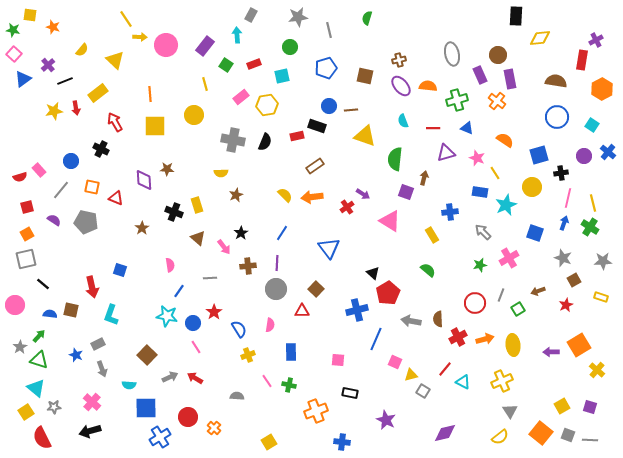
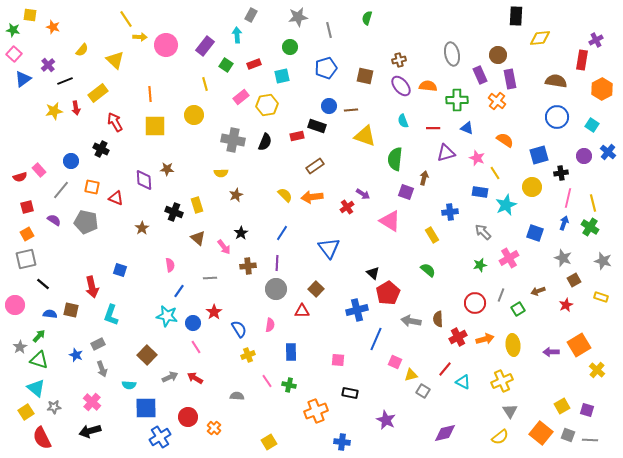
green cross at (457, 100): rotated 15 degrees clockwise
gray star at (603, 261): rotated 18 degrees clockwise
purple square at (590, 407): moved 3 px left, 3 px down
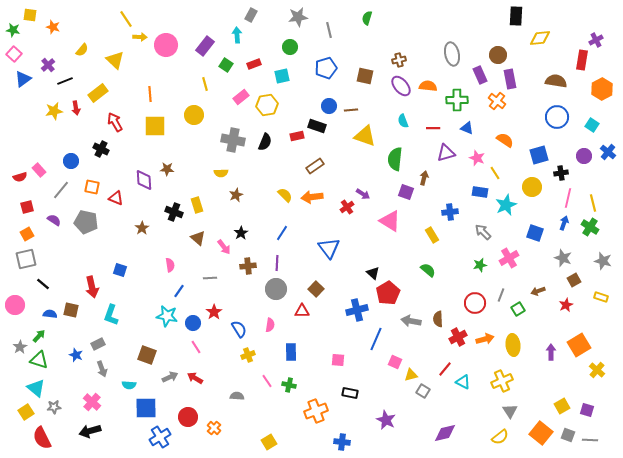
purple arrow at (551, 352): rotated 91 degrees clockwise
brown square at (147, 355): rotated 24 degrees counterclockwise
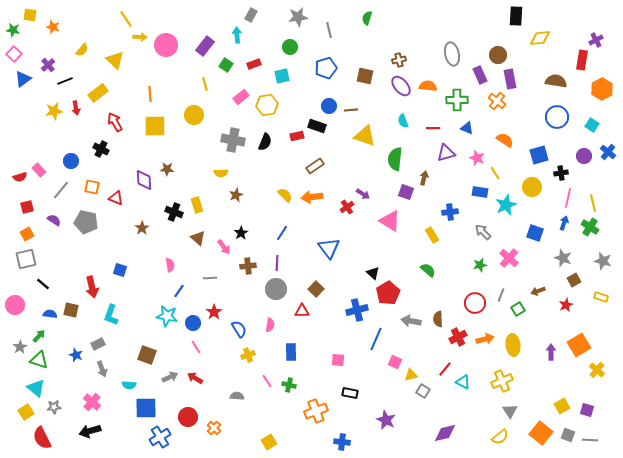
pink cross at (509, 258): rotated 18 degrees counterclockwise
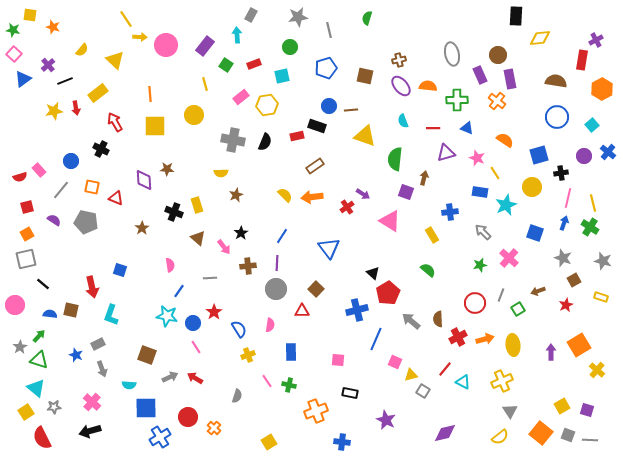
cyan square at (592, 125): rotated 16 degrees clockwise
blue line at (282, 233): moved 3 px down
gray arrow at (411, 321): rotated 30 degrees clockwise
gray semicircle at (237, 396): rotated 104 degrees clockwise
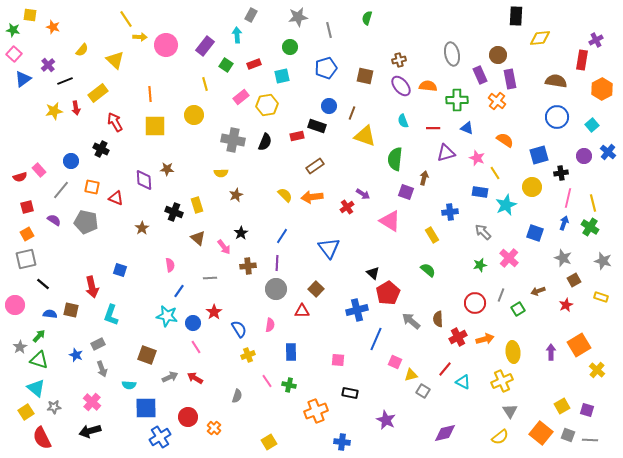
brown line at (351, 110): moved 1 px right, 3 px down; rotated 64 degrees counterclockwise
yellow ellipse at (513, 345): moved 7 px down
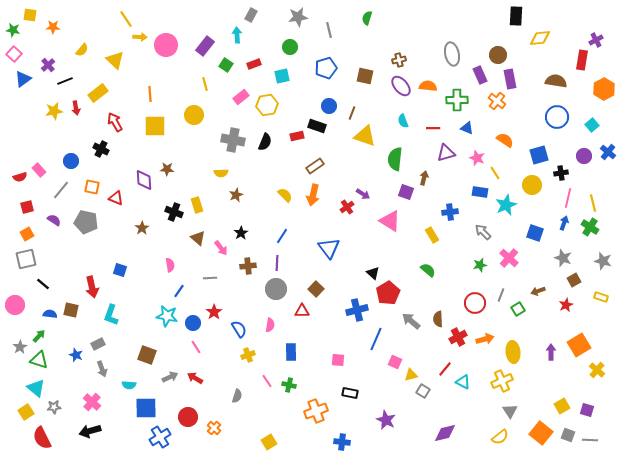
orange star at (53, 27): rotated 16 degrees counterclockwise
orange hexagon at (602, 89): moved 2 px right
yellow circle at (532, 187): moved 2 px up
orange arrow at (312, 197): moved 1 px right, 2 px up; rotated 70 degrees counterclockwise
pink arrow at (224, 247): moved 3 px left, 1 px down
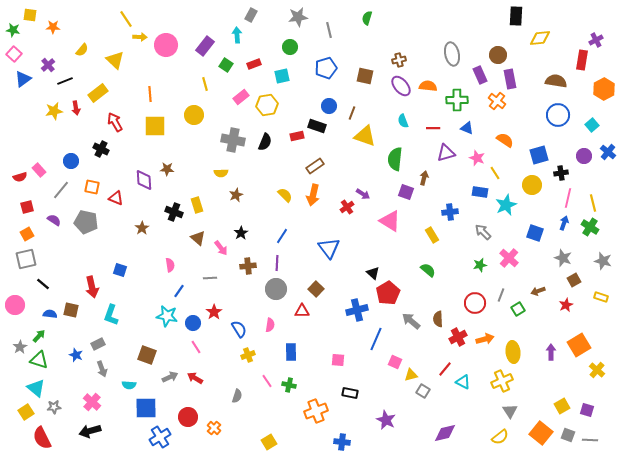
blue circle at (557, 117): moved 1 px right, 2 px up
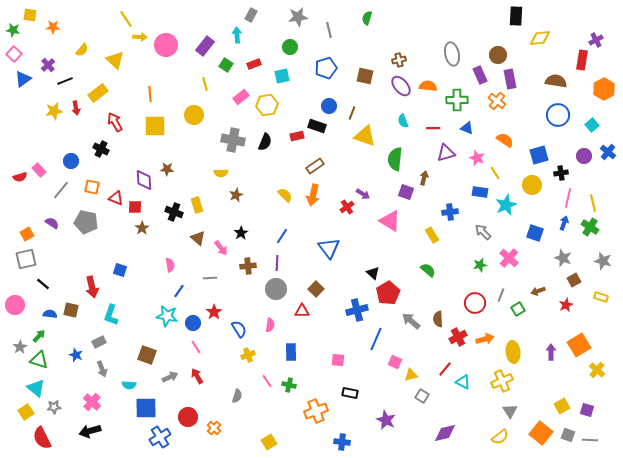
red square at (27, 207): moved 108 px right; rotated 16 degrees clockwise
purple semicircle at (54, 220): moved 2 px left, 3 px down
gray rectangle at (98, 344): moved 1 px right, 2 px up
red arrow at (195, 378): moved 2 px right, 2 px up; rotated 28 degrees clockwise
gray square at (423, 391): moved 1 px left, 5 px down
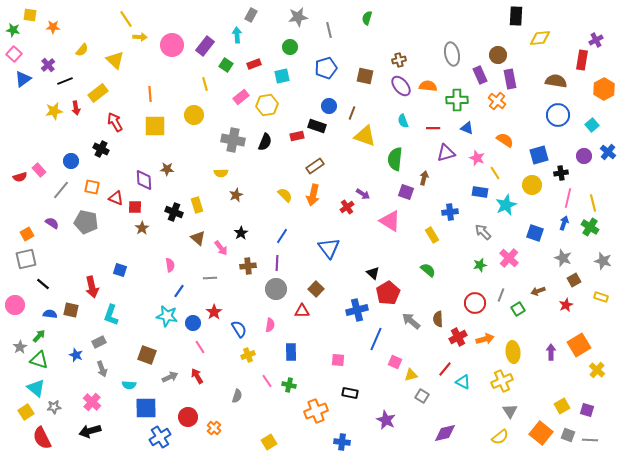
pink circle at (166, 45): moved 6 px right
pink line at (196, 347): moved 4 px right
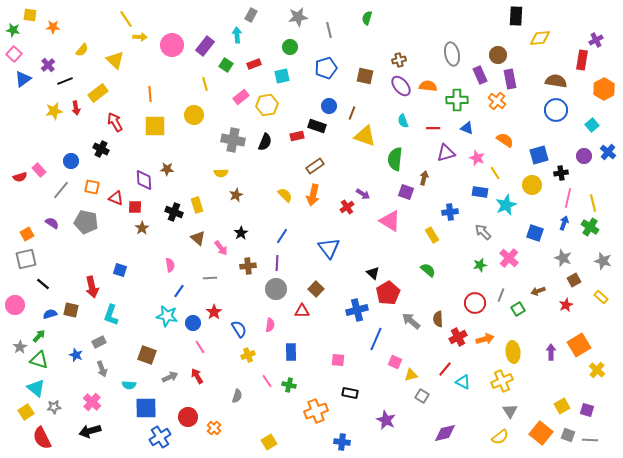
blue circle at (558, 115): moved 2 px left, 5 px up
yellow rectangle at (601, 297): rotated 24 degrees clockwise
blue semicircle at (50, 314): rotated 24 degrees counterclockwise
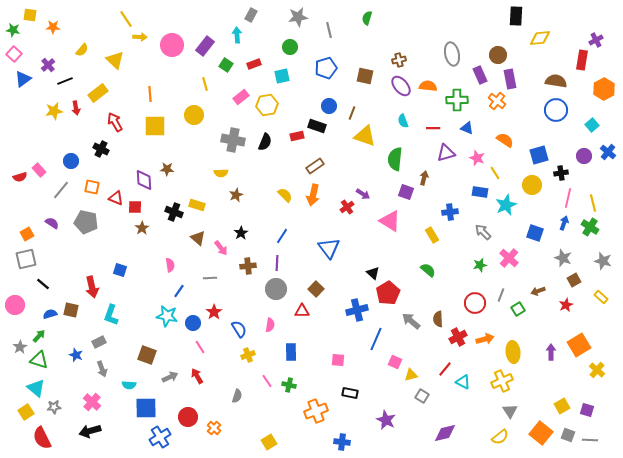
yellow rectangle at (197, 205): rotated 56 degrees counterclockwise
